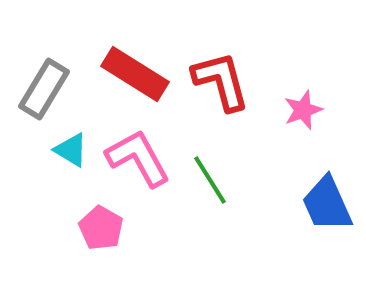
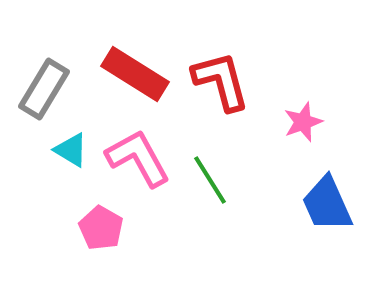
pink star: moved 12 px down
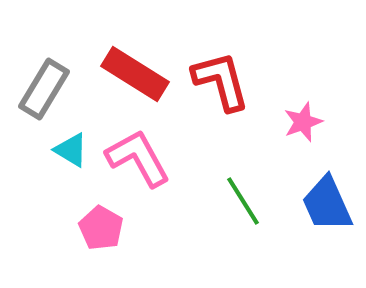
green line: moved 33 px right, 21 px down
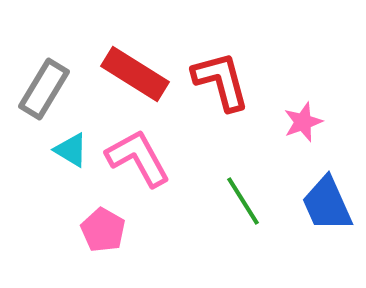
pink pentagon: moved 2 px right, 2 px down
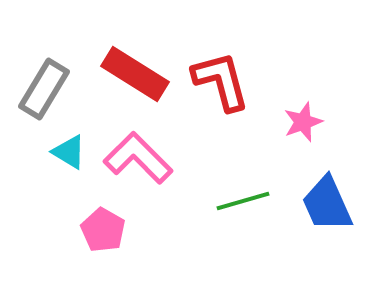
cyan triangle: moved 2 px left, 2 px down
pink L-shape: rotated 16 degrees counterclockwise
green line: rotated 74 degrees counterclockwise
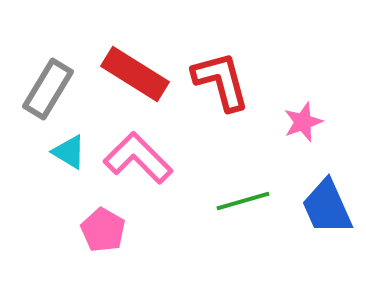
gray rectangle: moved 4 px right
blue trapezoid: moved 3 px down
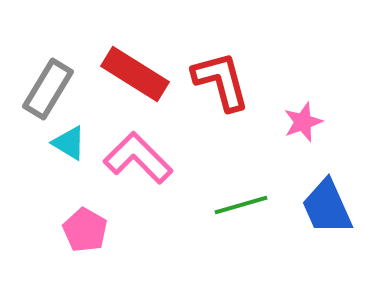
cyan triangle: moved 9 px up
green line: moved 2 px left, 4 px down
pink pentagon: moved 18 px left
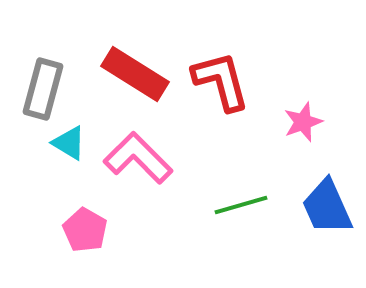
gray rectangle: moved 5 px left; rotated 16 degrees counterclockwise
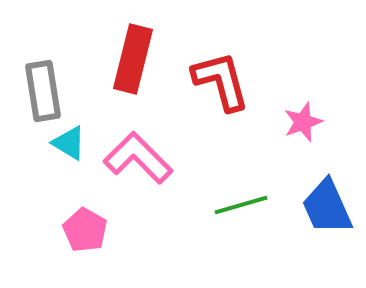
red rectangle: moved 2 px left, 15 px up; rotated 72 degrees clockwise
gray rectangle: moved 2 px down; rotated 24 degrees counterclockwise
